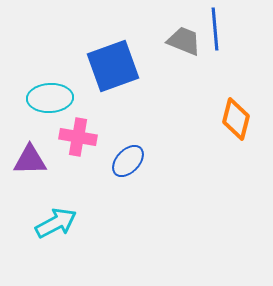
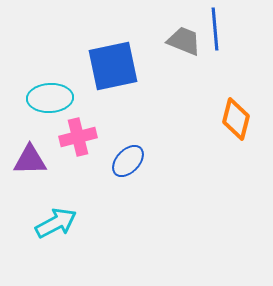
blue square: rotated 8 degrees clockwise
pink cross: rotated 24 degrees counterclockwise
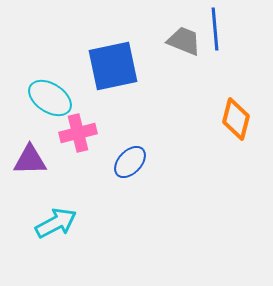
cyan ellipse: rotated 36 degrees clockwise
pink cross: moved 4 px up
blue ellipse: moved 2 px right, 1 px down
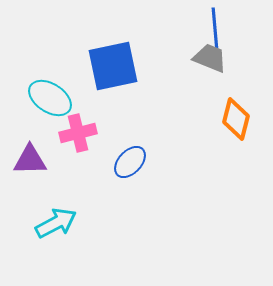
gray trapezoid: moved 26 px right, 17 px down
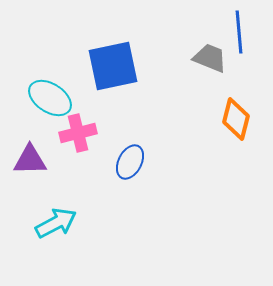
blue line: moved 24 px right, 3 px down
blue ellipse: rotated 16 degrees counterclockwise
